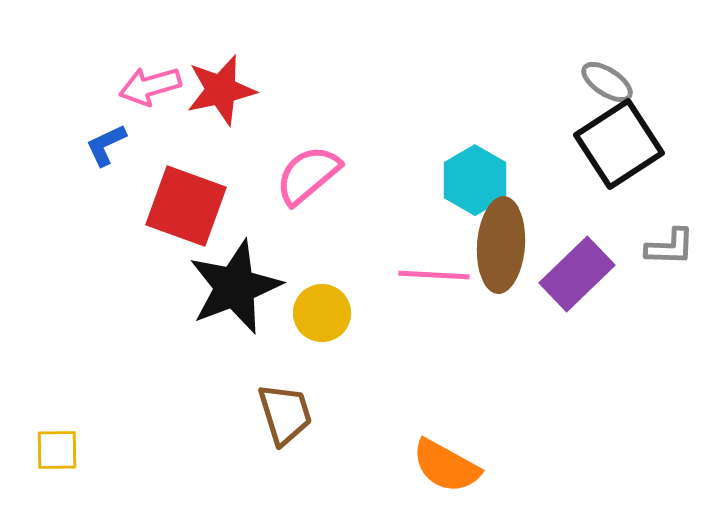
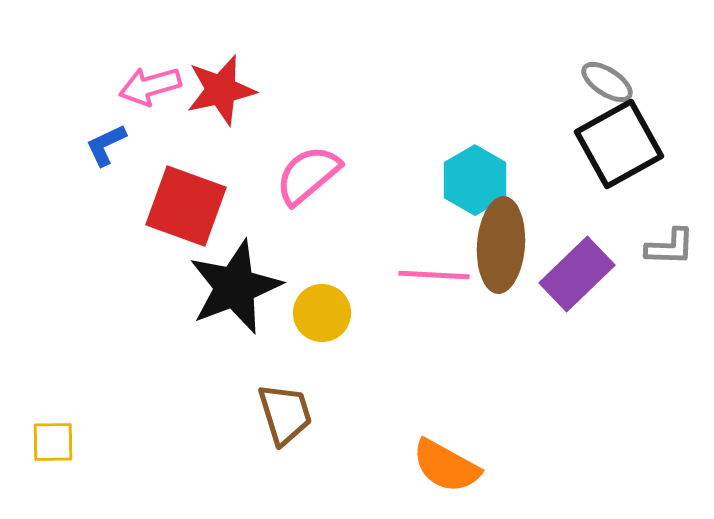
black square: rotated 4 degrees clockwise
yellow square: moved 4 px left, 8 px up
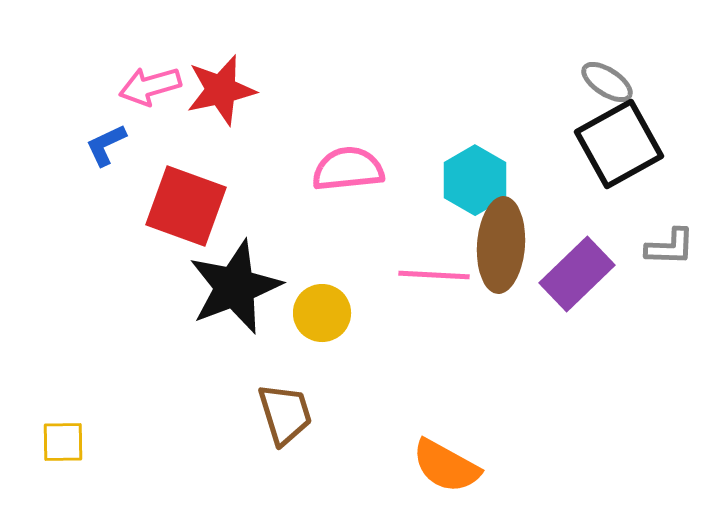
pink semicircle: moved 40 px right, 6 px up; rotated 34 degrees clockwise
yellow square: moved 10 px right
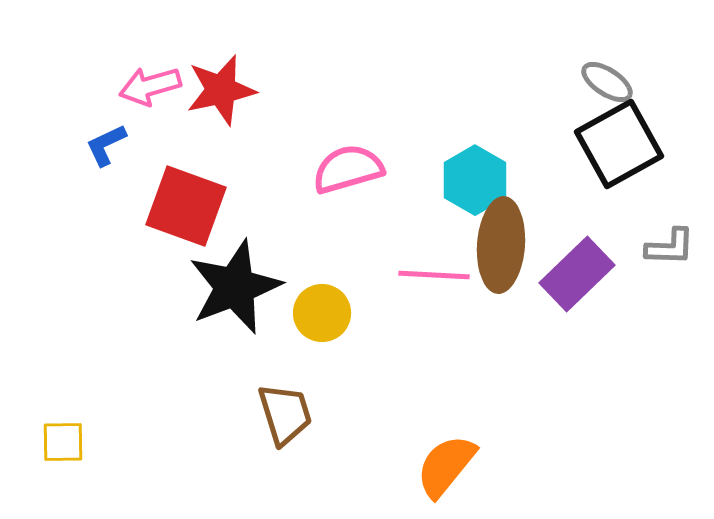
pink semicircle: rotated 10 degrees counterclockwise
orange semicircle: rotated 100 degrees clockwise
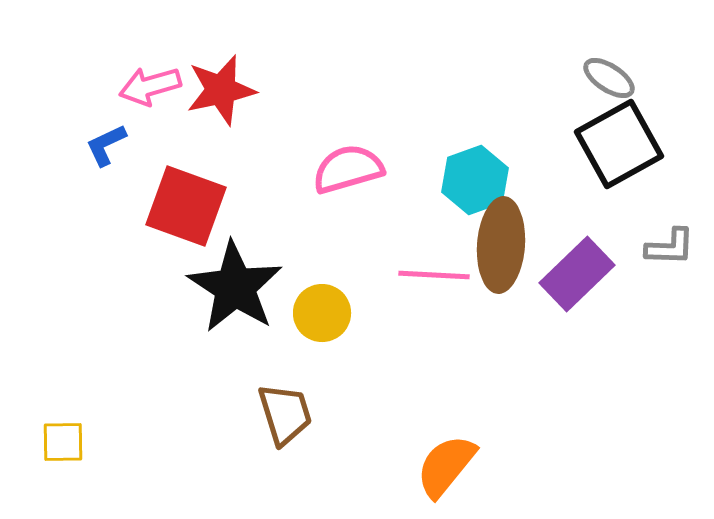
gray ellipse: moved 2 px right, 4 px up
cyan hexagon: rotated 10 degrees clockwise
black star: rotated 18 degrees counterclockwise
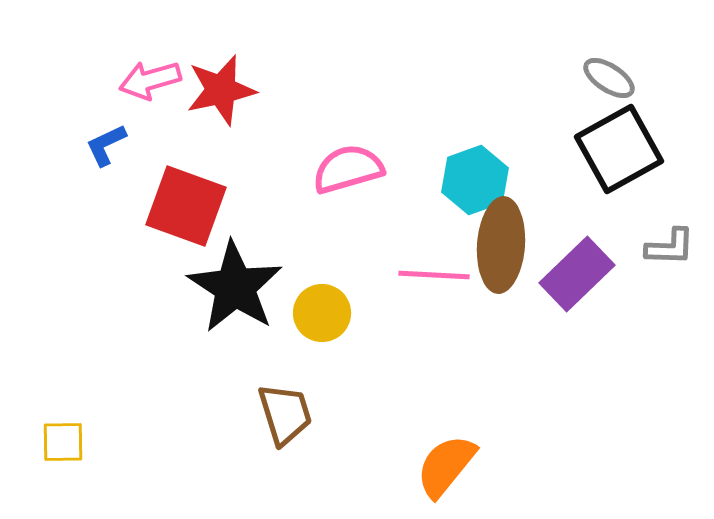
pink arrow: moved 6 px up
black square: moved 5 px down
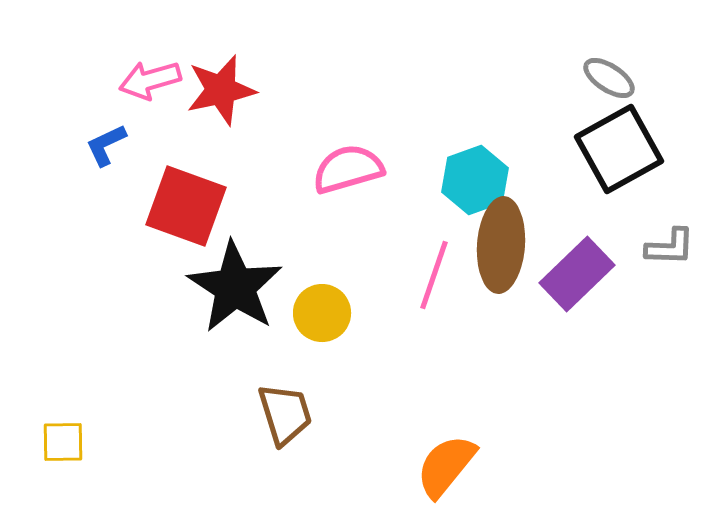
pink line: rotated 74 degrees counterclockwise
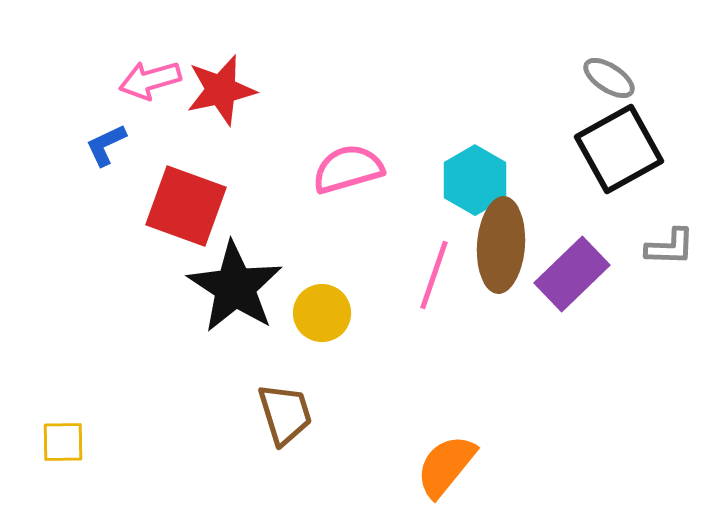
cyan hexagon: rotated 10 degrees counterclockwise
purple rectangle: moved 5 px left
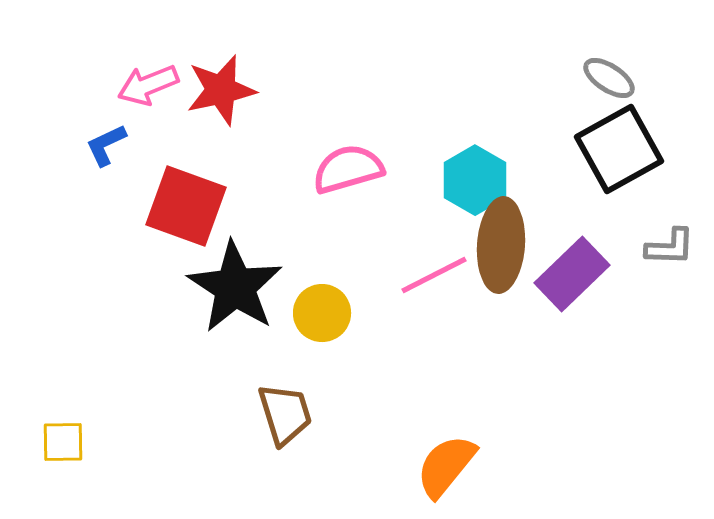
pink arrow: moved 2 px left, 5 px down; rotated 6 degrees counterclockwise
pink line: rotated 44 degrees clockwise
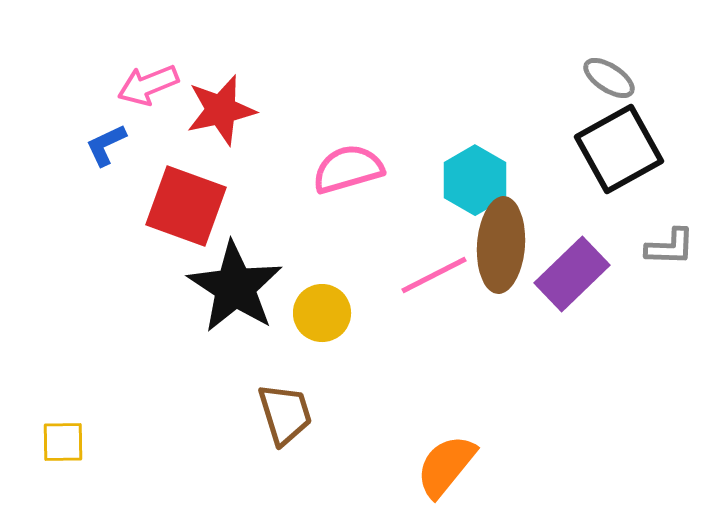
red star: moved 20 px down
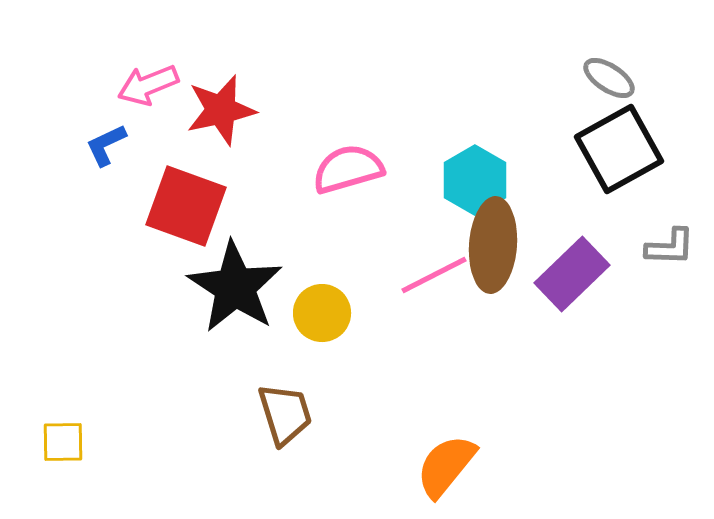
brown ellipse: moved 8 px left
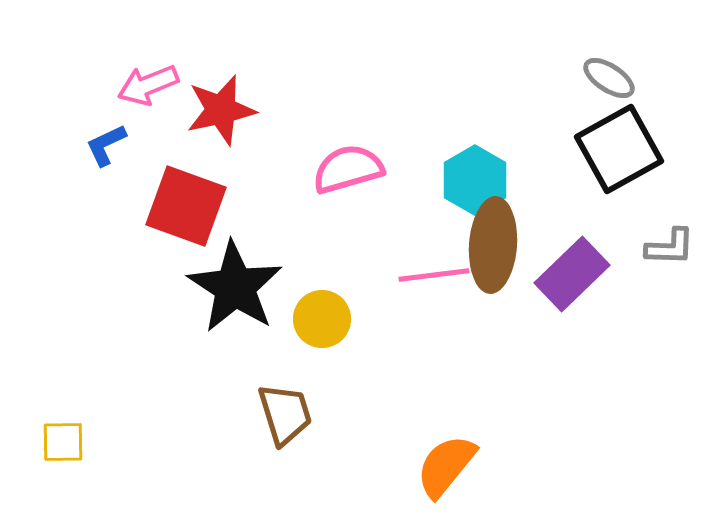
pink line: rotated 20 degrees clockwise
yellow circle: moved 6 px down
